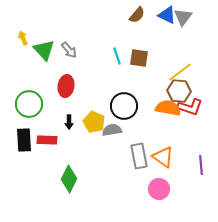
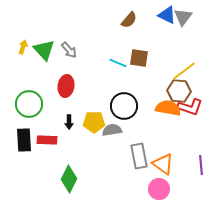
brown semicircle: moved 8 px left, 5 px down
yellow arrow: moved 9 px down; rotated 40 degrees clockwise
cyan line: moved 1 px right, 7 px down; rotated 48 degrees counterclockwise
yellow line: moved 4 px right, 1 px up
yellow pentagon: rotated 25 degrees counterclockwise
orange triangle: moved 7 px down
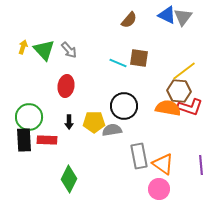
green circle: moved 13 px down
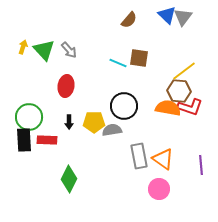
blue triangle: rotated 18 degrees clockwise
orange triangle: moved 5 px up
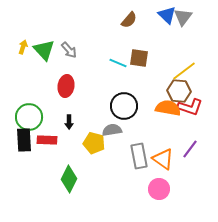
yellow pentagon: moved 21 px down; rotated 15 degrees clockwise
purple line: moved 11 px left, 16 px up; rotated 42 degrees clockwise
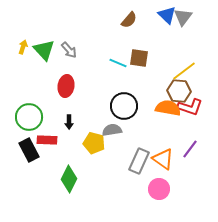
black rectangle: moved 5 px right, 10 px down; rotated 25 degrees counterclockwise
gray rectangle: moved 5 px down; rotated 35 degrees clockwise
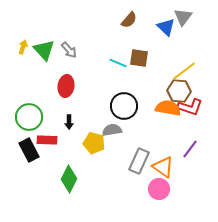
blue triangle: moved 1 px left, 12 px down
orange triangle: moved 8 px down
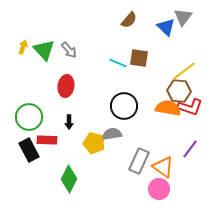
gray semicircle: moved 4 px down
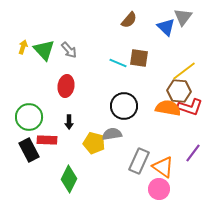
purple line: moved 3 px right, 4 px down
